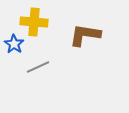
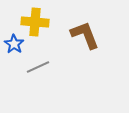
yellow cross: moved 1 px right
brown L-shape: rotated 60 degrees clockwise
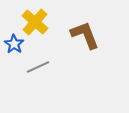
yellow cross: rotated 36 degrees clockwise
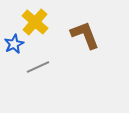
blue star: rotated 12 degrees clockwise
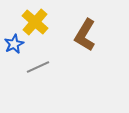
brown L-shape: rotated 128 degrees counterclockwise
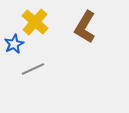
brown L-shape: moved 8 px up
gray line: moved 5 px left, 2 px down
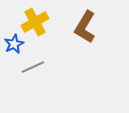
yellow cross: rotated 20 degrees clockwise
gray line: moved 2 px up
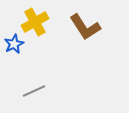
brown L-shape: rotated 64 degrees counterclockwise
gray line: moved 1 px right, 24 px down
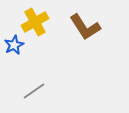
blue star: moved 1 px down
gray line: rotated 10 degrees counterclockwise
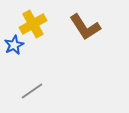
yellow cross: moved 2 px left, 2 px down
gray line: moved 2 px left
